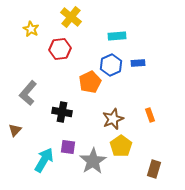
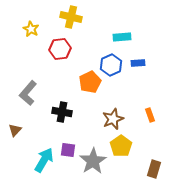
yellow cross: rotated 25 degrees counterclockwise
cyan rectangle: moved 5 px right, 1 px down
purple square: moved 3 px down
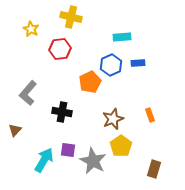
gray star: rotated 12 degrees counterclockwise
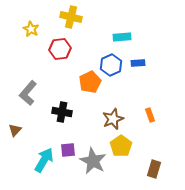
purple square: rotated 14 degrees counterclockwise
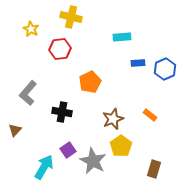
blue hexagon: moved 54 px right, 4 px down
orange rectangle: rotated 32 degrees counterclockwise
purple square: rotated 28 degrees counterclockwise
cyan arrow: moved 7 px down
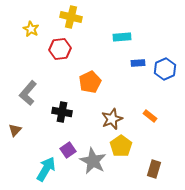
orange rectangle: moved 1 px down
brown star: moved 1 px left
cyan arrow: moved 2 px right, 2 px down
